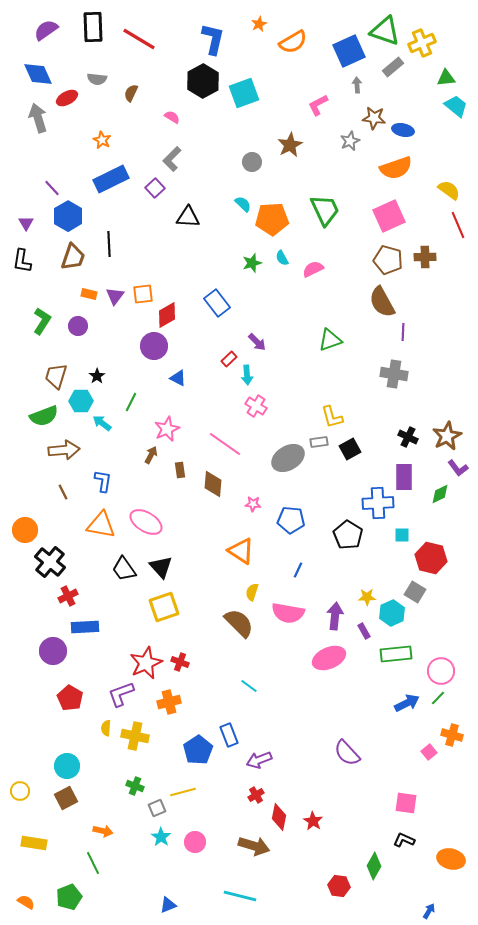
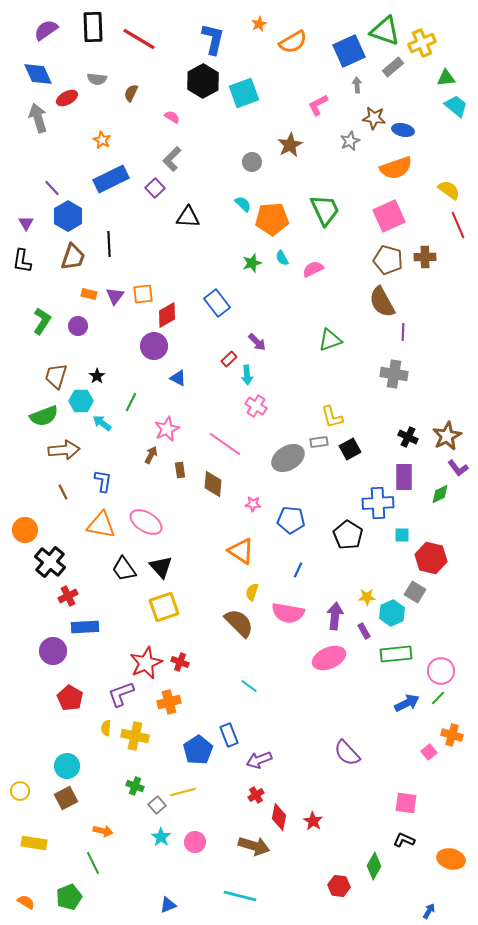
gray square at (157, 808): moved 3 px up; rotated 18 degrees counterclockwise
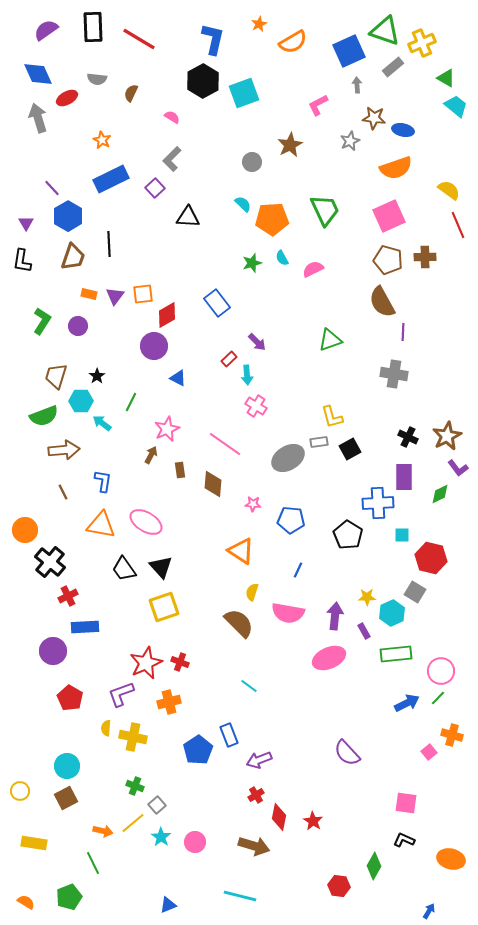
green triangle at (446, 78): rotated 36 degrees clockwise
yellow cross at (135, 736): moved 2 px left, 1 px down
yellow line at (183, 792): moved 50 px left, 31 px down; rotated 25 degrees counterclockwise
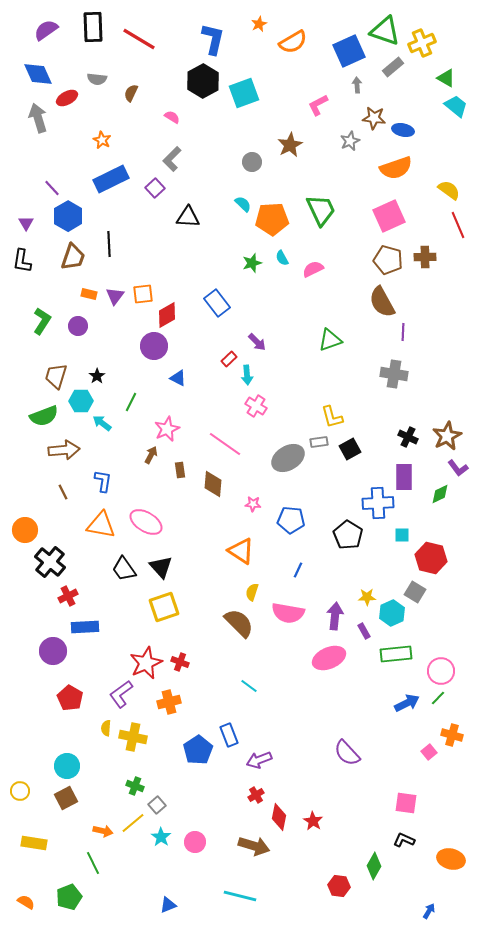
green trapezoid at (325, 210): moved 4 px left
purple L-shape at (121, 694): rotated 16 degrees counterclockwise
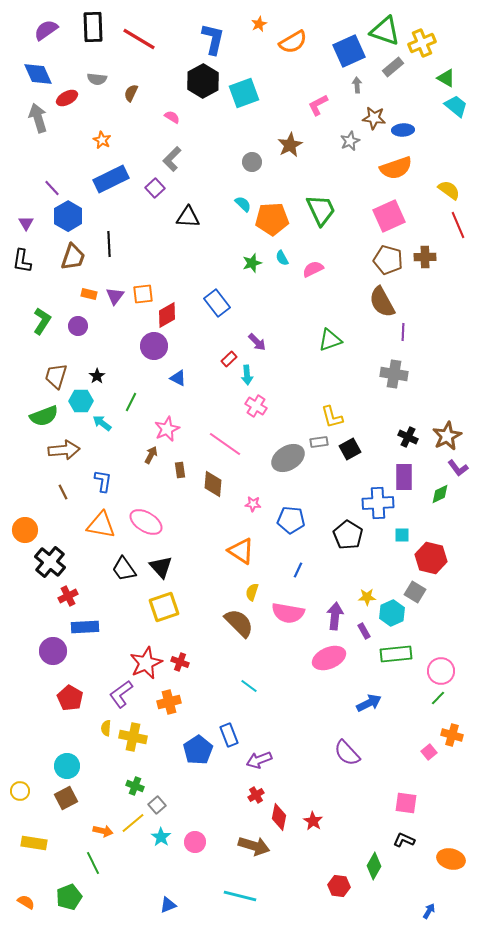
blue ellipse at (403, 130): rotated 15 degrees counterclockwise
blue arrow at (407, 703): moved 38 px left
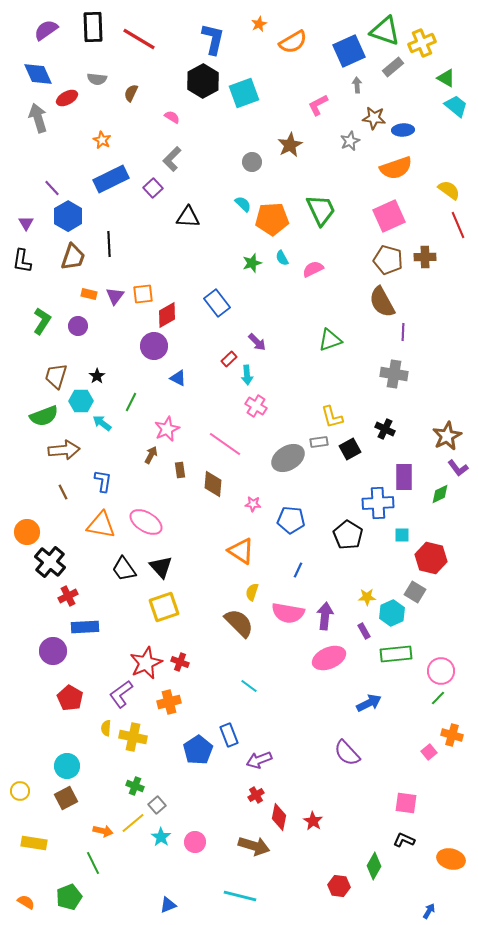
purple square at (155, 188): moved 2 px left
black cross at (408, 437): moved 23 px left, 8 px up
orange circle at (25, 530): moved 2 px right, 2 px down
purple arrow at (335, 616): moved 10 px left
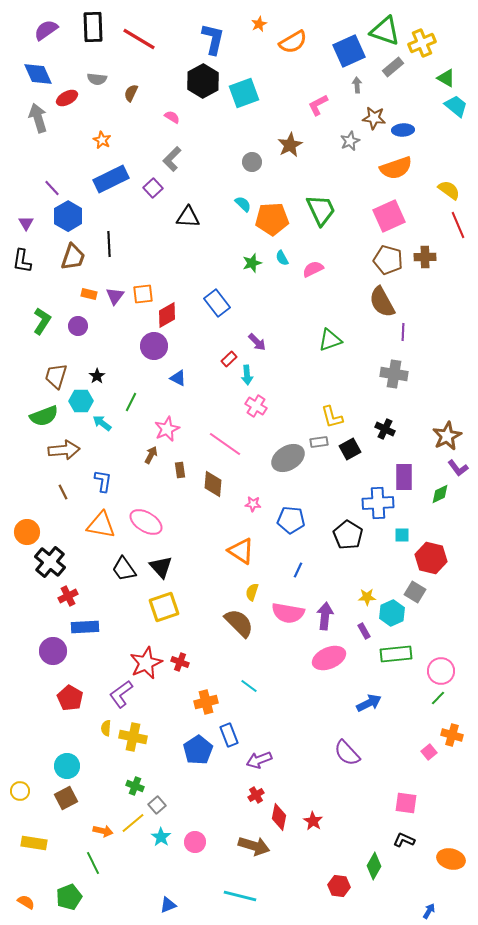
orange cross at (169, 702): moved 37 px right
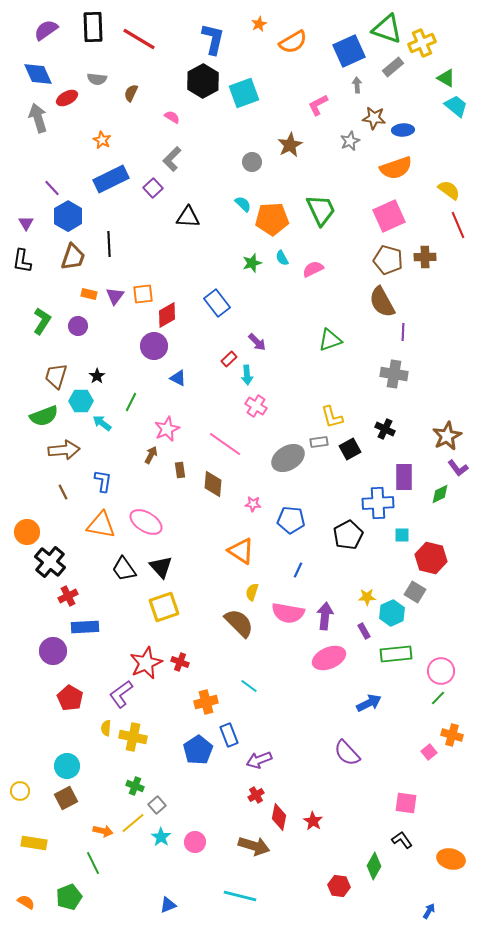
green triangle at (385, 31): moved 2 px right, 2 px up
black pentagon at (348, 535): rotated 12 degrees clockwise
black L-shape at (404, 840): moved 2 px left; rotated 30 degrees clockwise
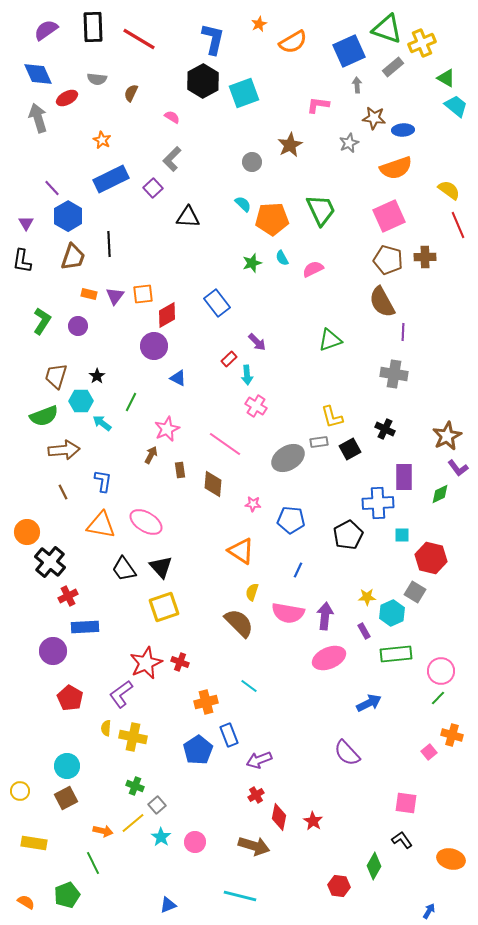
pink L-shape at (318, 105): rotated 35 degrees clockwise
gray star at (350, 141): moved 1 px left, 2 px down
green pentagon at (69, 897): moved 2 px left, 2 px up
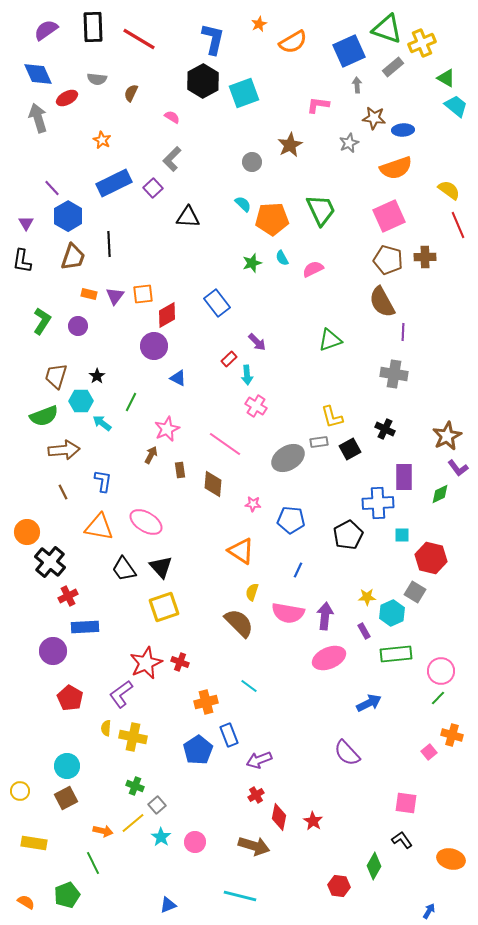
blue rectangle at (111, 179): moved 3 px right, 4 px down
orange triangle at (101, 525): moved 2 px left, 2 px down
